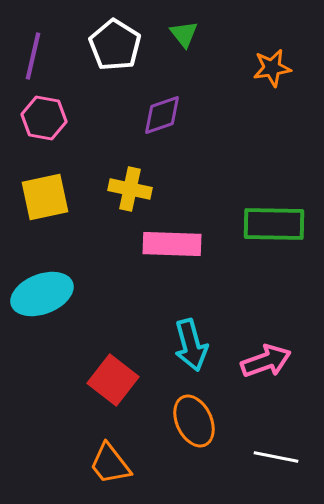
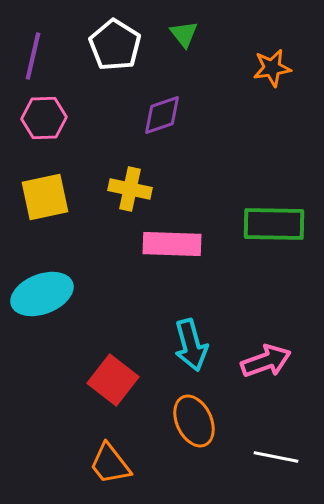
pink hexagon: rotated 12 degrees counterclockwise
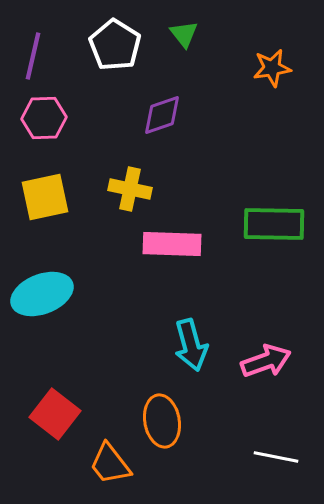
red square: moved 58 px left, 34 px down
orange ellipse: moved 32 px left; rotated 15 degrees clockwise
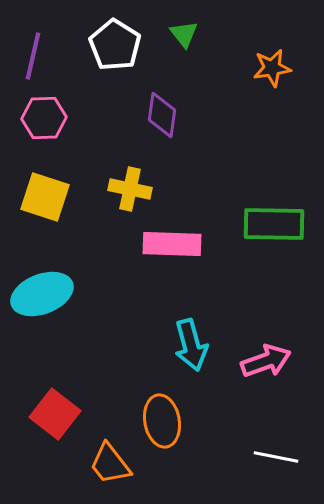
purple diamond: rotated 63 degrees counterclockwise
yellow square: rotated 30 degrees clockwise
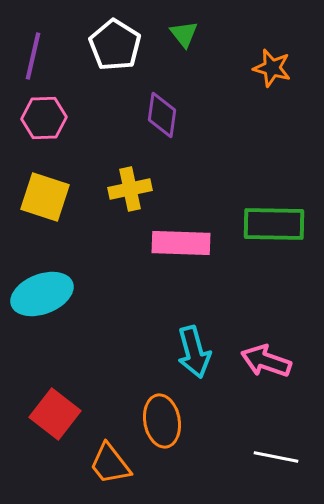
orange star: rotated 24 degrees clockwise
yellow cross: rotated 24 degrees counterclockwise
pink rectangle: moved 9 px right, 1 px up
cyan arrow: moved 3 px right, 7 px down
pink arrow: rotated 141 degrees counterclockwise
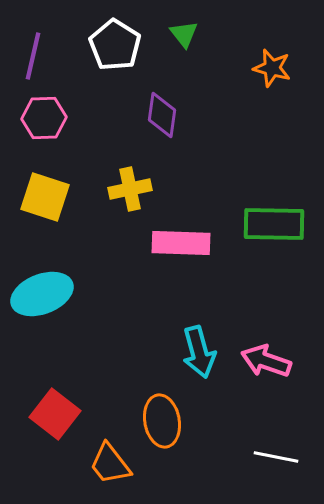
cyan arrow: moved 5 px right
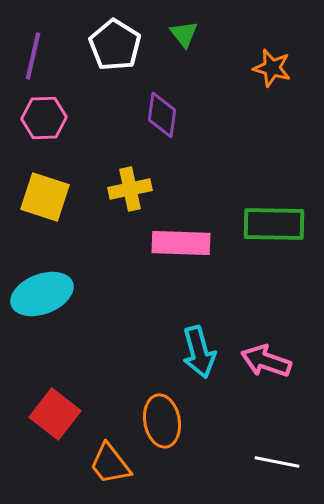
white line: moved 1 px right, 5 px down
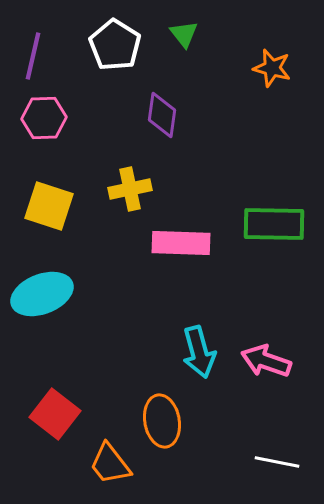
yellow square: moved 4 px right, 9 px down
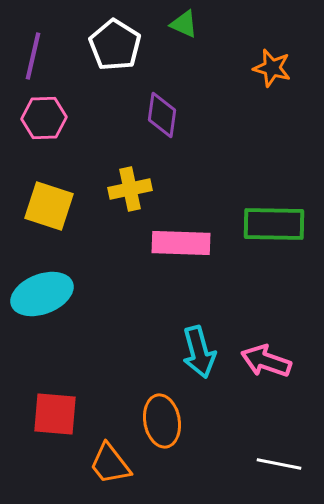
green triangle: moved 10 px up; rotated 28 degrees counterclockwise
red square: rotated 33 degrees counterclockwise
white line: moved 2 px right, 2 px down
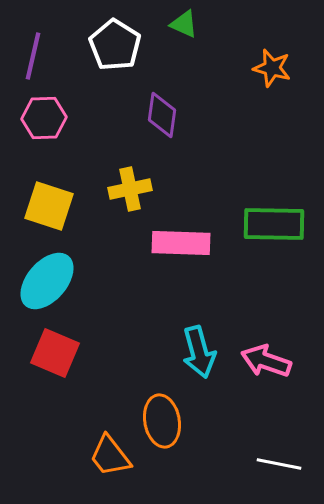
cyan ellipse: moved 5 px right, 13 px up; rotated 28 degrees counterclockwise
red square: moved 61 px up; rotated 18 degrees clockwise
orange trapezoid: moved 8 px up
